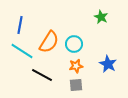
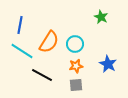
cyan circle: moved 1 px right
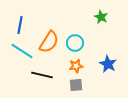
cyan circle: moved 1 px up
black line: rotated 15 degrees counterclockwise
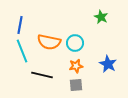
orange semicircle: rotated 70 degrees clockwise
cyan line: rotated 35 degrees clockwise
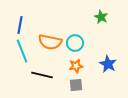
orange semicircle: moved 1 px right
